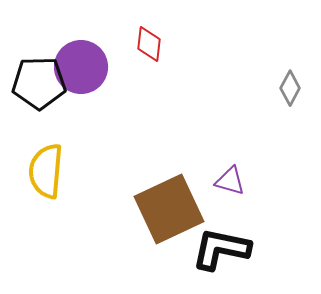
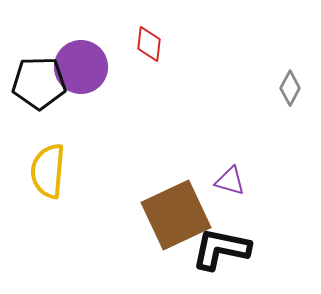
yellow semicircle: moved 2 px right
brown square: moved 7 px right, 6 px down
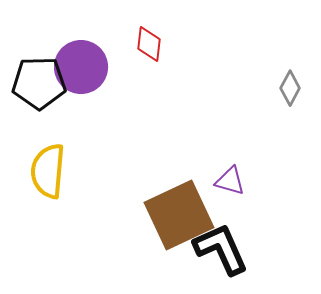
brown square: moved 3 px right
black L-shape: rotated 54 degrees clockwise
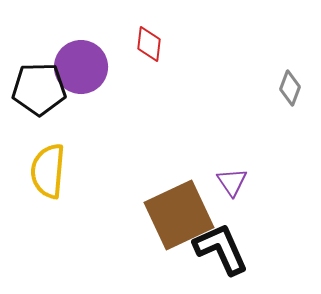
black pentagon: moved 6 px down
gray diamond: rotated 8 degrees counterclockwise
purple triangle: moved 2 px right, 1 px down; rotated 40 degrees clockwise
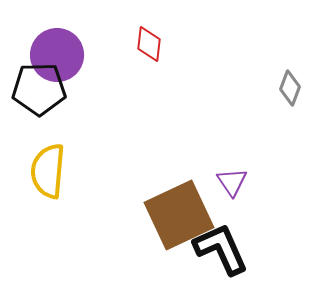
purple circle: moved 24 px left, 12 px up
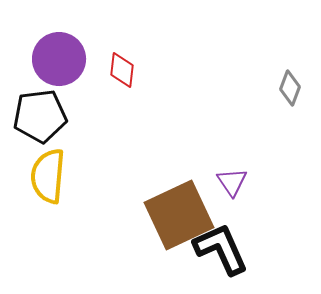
red diamond: moved 27 px left, 26 px down
purple circle: moved 2 px right, 4 px down
black pentagon: moved 1 px right, 27 px down; rotated 6 degrees counterclockwise
yellow semicircle: moved 5 px down
